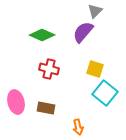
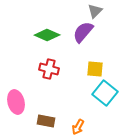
green diamond: moved 5 px right
yellow square: rotated 12 degrees counterclockwise
brown rectangle: moved 13 px down
orange arrow: rotated 42 degrees clockwise
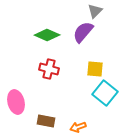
orange arrow: rotated 42 degrees clockwise
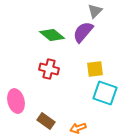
green diamond: moved 5 px right; rotated 15 degrees clockwise
yellow square: rotated 12 degrees counterclockwise
cyan square: rotated 20 degrees counterclockwise
pink ellipse: moved 1 px up
brown rectangle: rotated 24 degrees clockwise
orange arrow: moved 1 px down
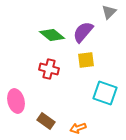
gray triangle: moved 14 px right, 1 px down
yellow square: moved 9 px left, 9 px up
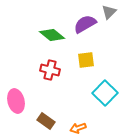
purple semicircle: moved 2 px right, 8 px up; rotated 20 degrees clockwise
red cross: moved 1 px right, 1 px down
cyan square: rotated 25 degrees clockwise
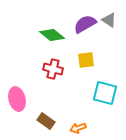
gray triangle: moved 8 px down; rotated 42 degrees counterclockwise
red cross: moved 3 px right, 1 px up
cyan square: rotated 30 degrees counterclockwise
pink ellipse: moved 1 px right, 2 px up
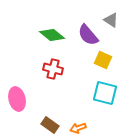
gray triangle: moved 2 px right
purple semicircle: moved 3 px right, 11 px down; rotated 100 degrees counterclockwise
yellow square: moved 17 px right; rotated 30 degrees clockwise
brown rectangle: moved 4 px right, 4 px down
